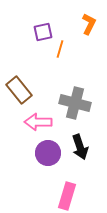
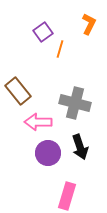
purple square: rotated 24 degrees counterclockwise
brown rectangle: moved 1 px left, 1 px down
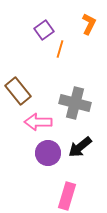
purple square: moved 1 px right, 2 px up
black arrow: rotated 70 degrees clockwise
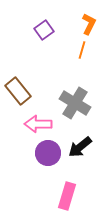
orange line: moved 22 px right, 1 px down
gray cross: rotated 16 degrees clockwise
pink arrow: moved 2 px down
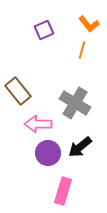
orange L-shape: rotated 115 degrees clockwise
purple square: rotated 12 degrees clockwise
pink rectangle: moved 4 px left, 5 px up
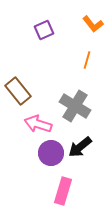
orange L-shape: moved 4 px right
orange line: moved 5 px right, 10 px down
gray cross: moved 3 px down
pink arrow: rotated 16 degrees clockwise
purple circle: moved 3 px right
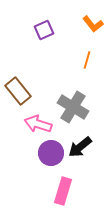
gray cross: moved 2 px left, 1 px down
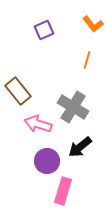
purple circle: moved 4 px left, 8 px down
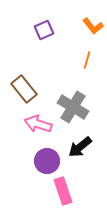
orange L-shape: moved 2 px down
brown rectangle: moved 6 px right, 2 px up
pink rectangle: rotated 36 degrees counterclockwise
